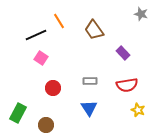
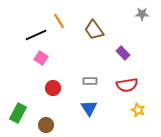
gray star: moved 1 px right; rotated 16 degrees counterclockwise
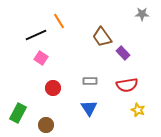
brown trapezoid: moved 8 px right, 7 px down
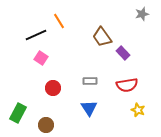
gray star: rotated 16 degrees counterclockwise
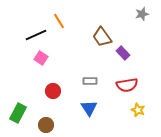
red circle: moved 3 px down
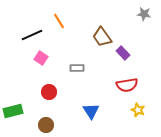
gray star: moved 2 px right; rotated 24 degrees clockwise
black line: moved 4 px left
gray rectangle: moved 13 px left, 13 px up
red circle: moved 4 px left, 1 px down
blue triangle: moved 2 px right, 3 px down
green rectangle: moved 5 px left, 2 px up; rotated 48 degrees clockwise
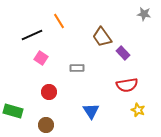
green rectangle: rotated 30 degrees clockwise
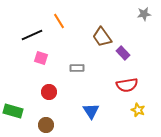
gray star: rotated 16 degrees counterclockwise
pink square: rotated 16 degrees counterclockwise
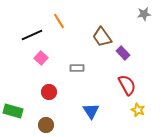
pink square: rotated 24 degrees clockwise
red semicircle: rotated 110 degrees counterclockwise
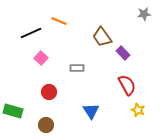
orange line: rotated 35 degrees counterclockwise
black line: moved 1 px left, 2 px up
